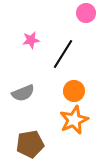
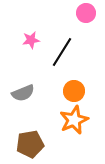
black line: moved 1 px left, 2 px up
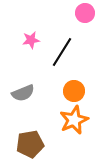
pink circle: moved 1 px left
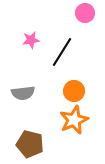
gray semicircle: rotated 15 degrees clockwise
brown pentagon: rotated 24 degrees clockwise
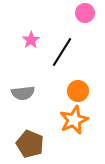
pink star: rotated 24 degrees counterclockwise
orange circle: moved 4 px right
brown pentagon: rotated 8 degrees clockwise
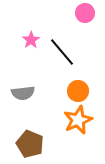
black line: rotated 72 degrees counterclockwise
orange star: moved 4 px right
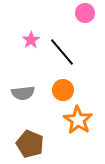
orange circle: moved 15 px left, 1 px up
orange star: rotated 16 degrees counterclockwise
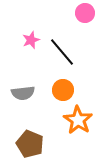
pink star: rotated 12 degrees clockwise
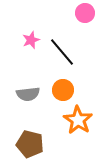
gray semicircle: moved 5 px right, 1 px down
brown pentagon: rotated 8 degrees counterclockwise
